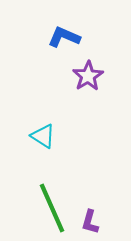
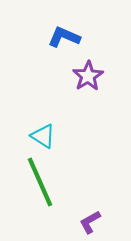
green line: moved 12 px left, 26 px up
purple L-shape: rotated 45 degrees clockwise
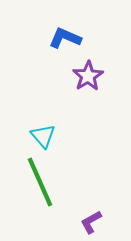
blue L-shape: moved 1 px right, 1 px down
cyan triangle: rotated 16 degrees clockwise
purple L-shape: moved 1 px right
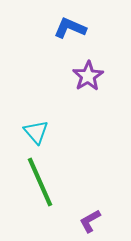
blue L-shape: moved 5 px right, 10 px up
cyan triangle: moved 7 px left, 4 px up
purple L-shape: moved 1 px left, 1 px up
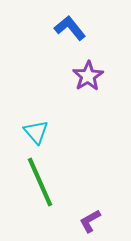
blue L-shape: rotated 28 degrees clockwise
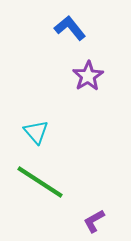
green line: rotated 33 degrees counterclockwise
purple L-shape: moved 4 px right
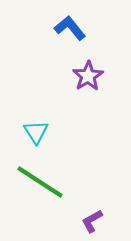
cyan triangle: rotated 8 degrees clockwise
purple L-shape: moved 2 px left
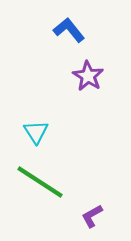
blue L-shape: moved 1 px left, 2 px down
purple star: rotated 8 degrees counterclockwise
purple L-shape: moved 5 px up
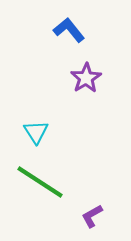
purple star: moved 2 px left, 2 px down; rotated 8 degrees clockwise
